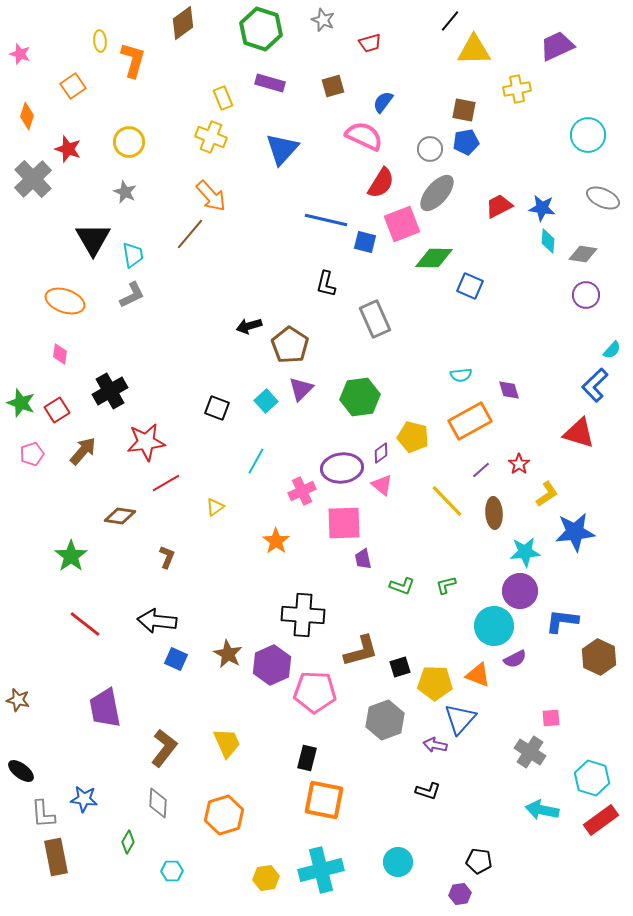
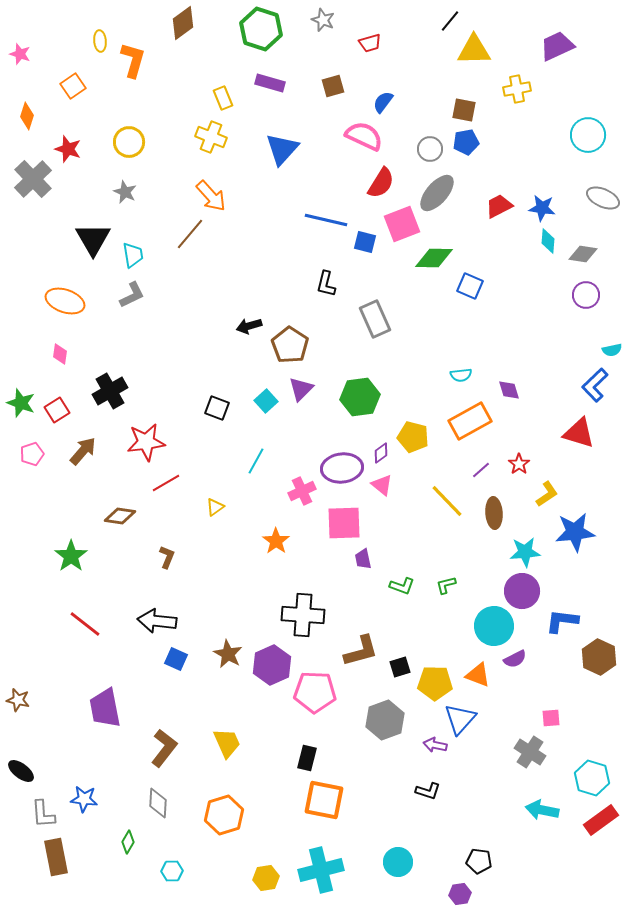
cyan semicircle at (612, 350): rotated 36 degrees clockwise
purple circle at (520, 591): moved 2 px right
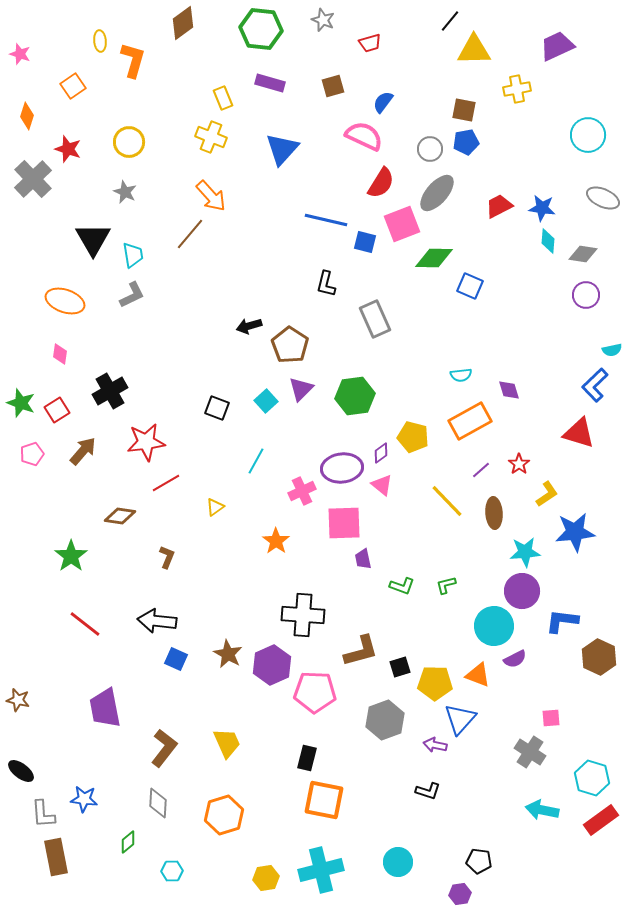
green hexagon at (261, 29): rotated 12 degrees counterclockwise
green hexagon at (360, 397): moved 5 px left, 1 px up
green diamond at (128, 842): rotated 20 degrees clockwise
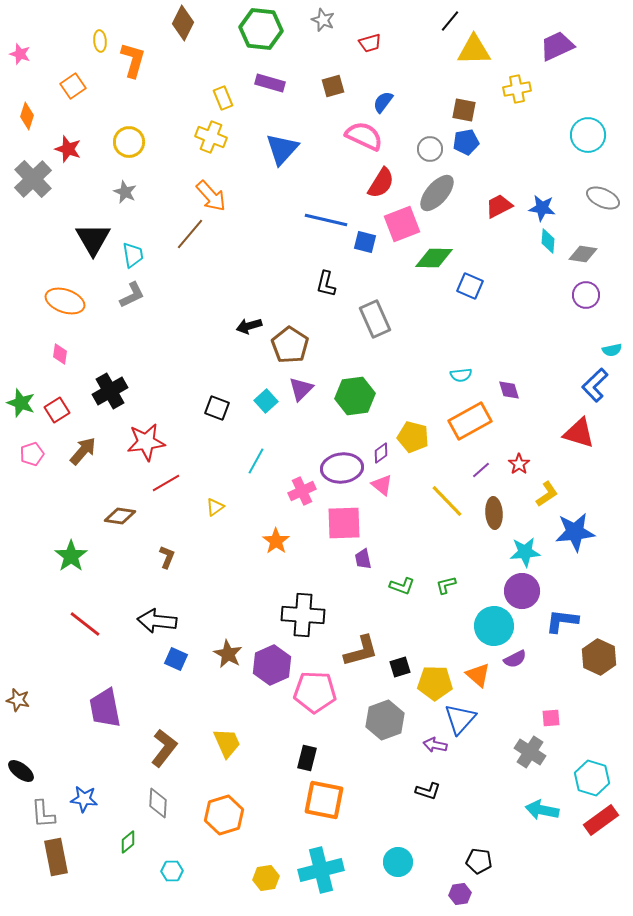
brown diamond at (183, 23): rotated 28 degrees counterclockwise
orange triangle at (478, 675): rotated 20 degrees clockwise
